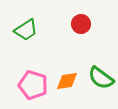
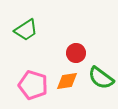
red circle: moved 5 px left, 29 px down
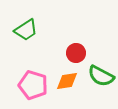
green semicircle: moved 2 px up; rotated 8 degrees counterclockwise
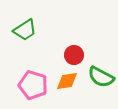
green trapezoid: moved 1 px left
red circle: moved 2 px left, 2 px down
green semicircle: moved 1 px down
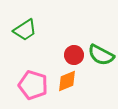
green semicircle: moved 22 px up
orange diamond: rotated 15 degrees counterclockwise
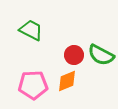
green trapezoid: moved 6 px right; rotated 120 degrees counterclockwise
pink pentagon: rotated 20 degrees counterclockwise
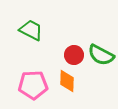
orange diamond: rotated 65 degrees counterclockwise
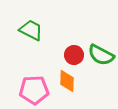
pink pentagon: moved 1 px right, 5 px down
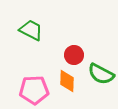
green semicircle: moved 19 px down
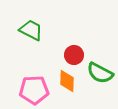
green semicircle: moved 1 px left, 1 px up
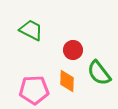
red circle: moved 1 px left, 5 px up
green semicircle: moved 1 px left; rotated 24 degrees clockwise
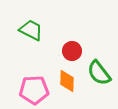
red circle: moved 1 px left, 1 px down
